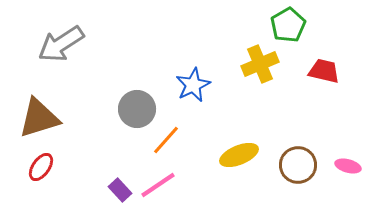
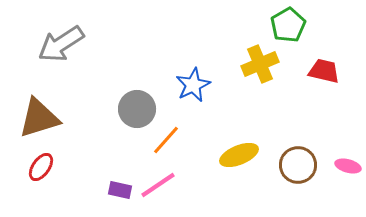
purple rectangle: rotated 35 degrees counterclockwise
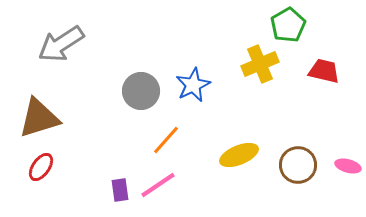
gray circle: moved 4 px right, 18 px up
purple rectangle: rotated 70 degrees clockwise
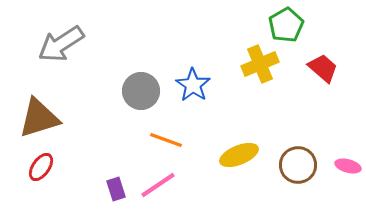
green pentagon: moved 2 px left
red trapezoid: moved 1 px left, 3 px up; rotated 28 degrees clockwise
blue star: rotated 12 degrees counterclockwise
orange line: rotated 68 degrees clockwise
purple rectangle: moved 4 px left, 1 px up; rotated 10 degrees counterclockwise
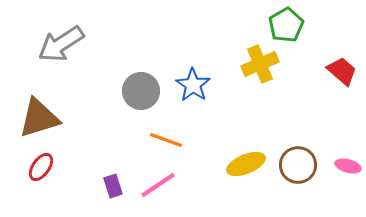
red trapezoid: moved 19 px right, 3 px down
yellow ellipse: moved 7 px right, 9 px down
purple rectangle: moved 3 px left, 3 px up
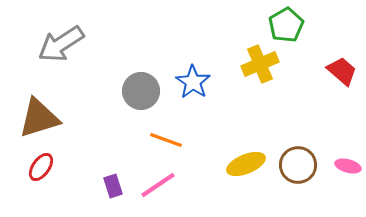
blue star: moved 3 px up
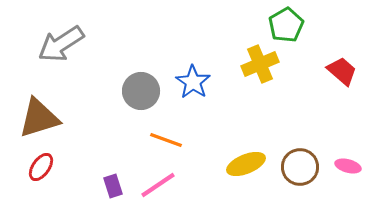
brown circle: moved 2 px right, 2 px down
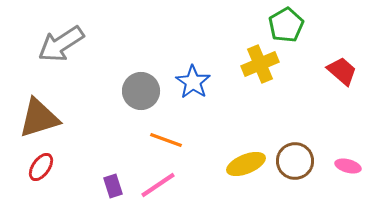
brown circle: moved 5 px left, 6 px up
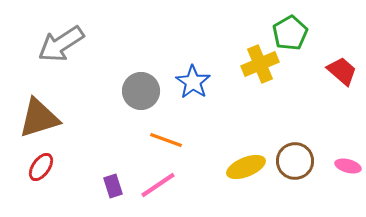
green pentagon: moved 4 px right, 8 px down
yellow ellipse: moved 3 px down
